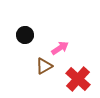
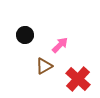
pink arrow: moved 3 px up; rotated 12 degrees counterclockwise
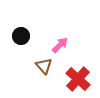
black circle: moved 4 px left, 1 px down
brown triangle: rotated 42 degrees counterclockwise
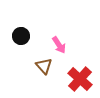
pink arrow: moved 1 px left; rotated 102 degrees clockwise
red cross: moved 2 px right
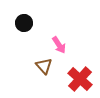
black circle: moved 3 px right, 13 px up
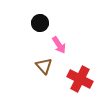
black circle: moved 16 px right
red cross: rotated 15 degrees counterclockwise
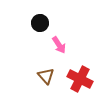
brown triangle: moved 2 px right, 10 px down
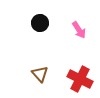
pink arrow: moved 20 px right, 15 px up
brown triangle: moved 6 px left, 2 px up
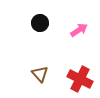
pink arrow: rotated 90 degrees counterclockwise
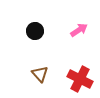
black circle: moved 5 px left, 8 px down
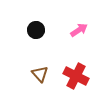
black circle: moved 1 px right, 1 px up
red cross: moved 4 px left, 3 px up
